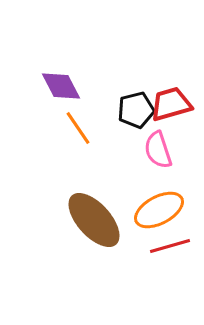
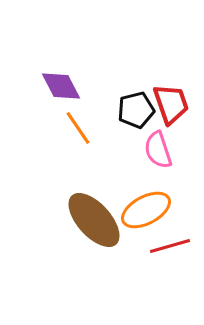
red trapezoid: rotated 87 degrees clockwise
orange ellipse: moved 13 px left
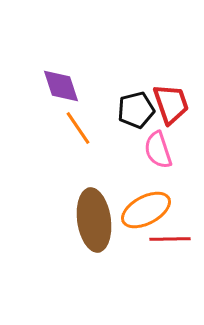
purple diamond: rotated 9 degrees clockwise
brown ellipse: rotated 34 degrees clockwise
red line: moved 7 px up; rotated 15 degrees clockwise
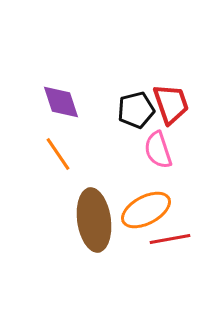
purple diamond: moved 16 px down
orange line: moved 20 px left, 26 px down
red line: rotated 9 degrees counterclockwise
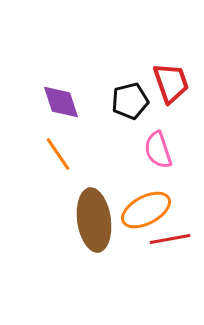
red trapezoid: moved 21 px up
black pentagon: moved 6 px left, 9 px up
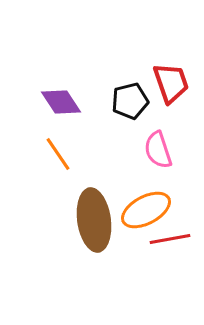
purple diamond: rotated 15 degrees counterclockwise
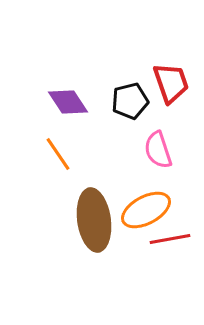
purple diamond: moved 7 px right
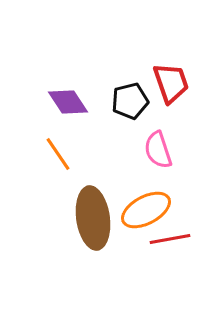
brown ellipse: moved 1 px left, 2 px up
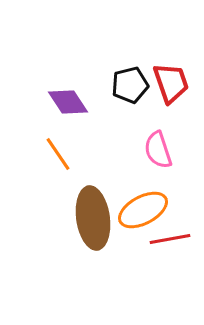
black pentagon: moved 16 px up
orange ellipse: moved 3 px left
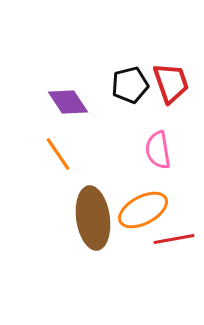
pink semicircle: rotated 9 degrees clockwise
red line: moved 4 px right
